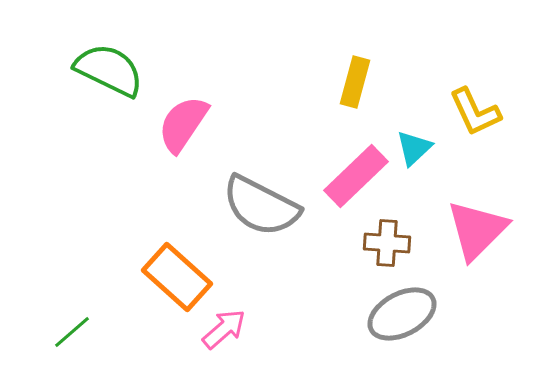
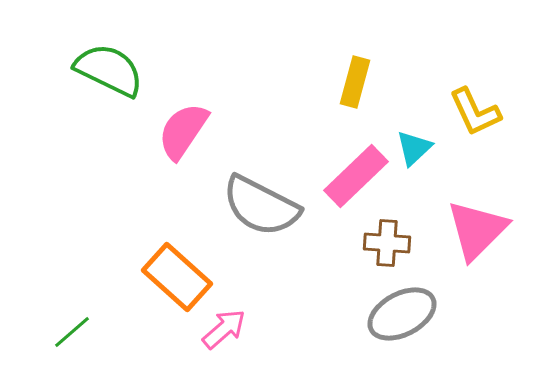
pink semicircle: moved 7 px down
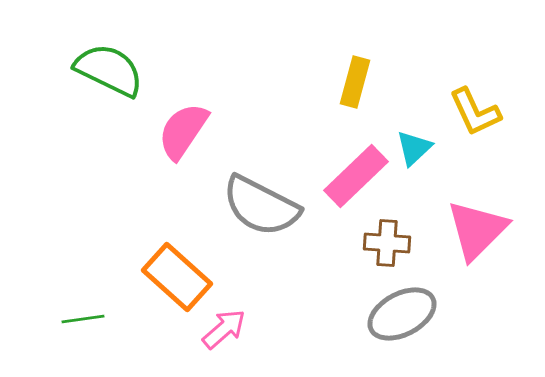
green line: moved 11 px right, 13 px up; rotated 33 degrees clockwise
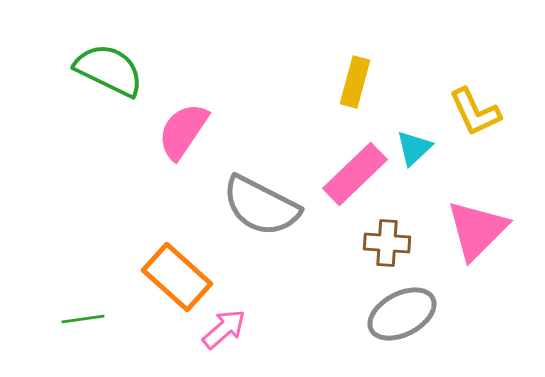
pink rectangle: moved 1 px left, 2 px up
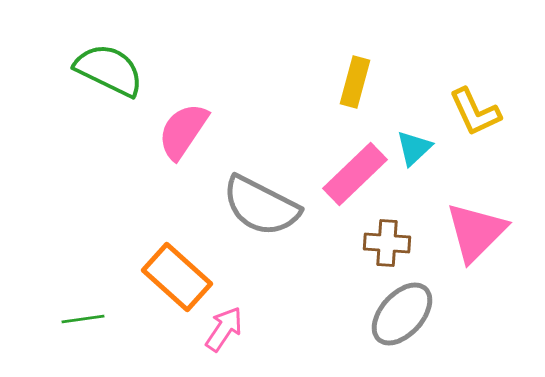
pink triangle: moved 1 px left, 2 px down
gray ellipse: rotated 20 degrees counterclockwise
pink arrow: rotated 15 degrees counterclockwise
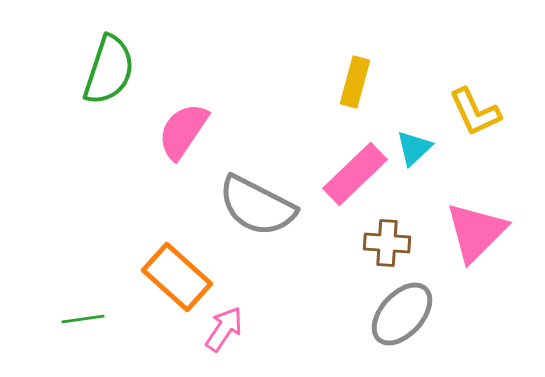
green semicircle: rotated 82 degrees clockwise
gray semicircle: moved 4 px left
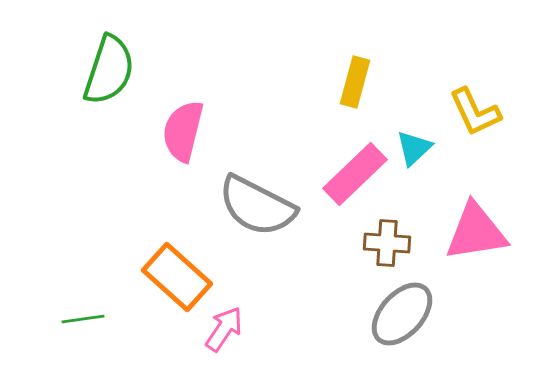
pink semicircle: rotated 20 degrees counterclockwise
pink triangle: rotated 36 degrees clockwise
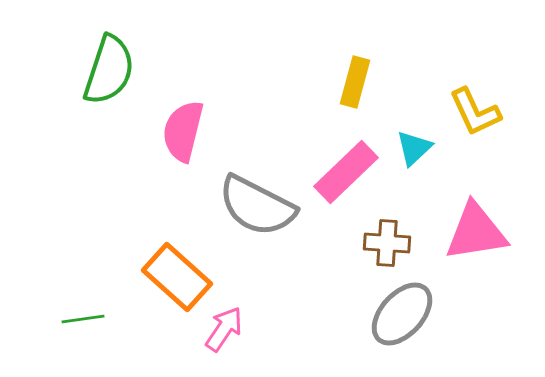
pink rectangle: moved 9 px left, 2 px up
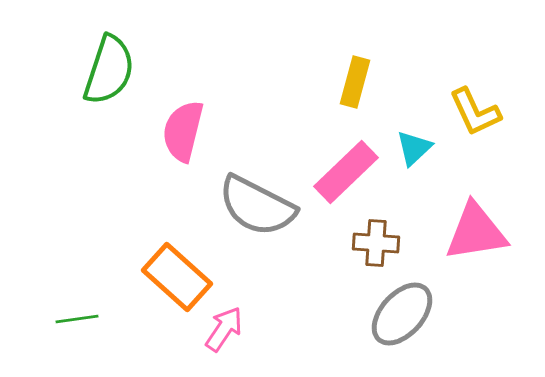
brown cross: moved 11 px left
green line: moved 6 px left
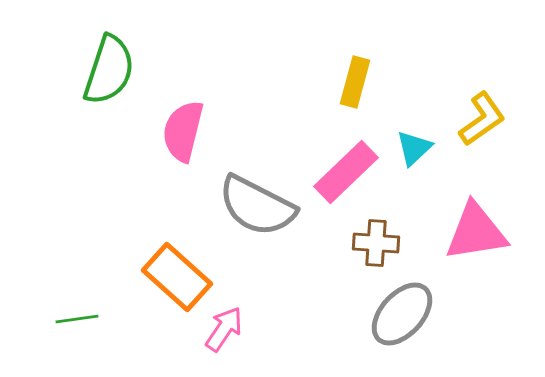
yellow L-shape: moved 7 px right, 7 px down; rotated 100 degrees counterclockwise
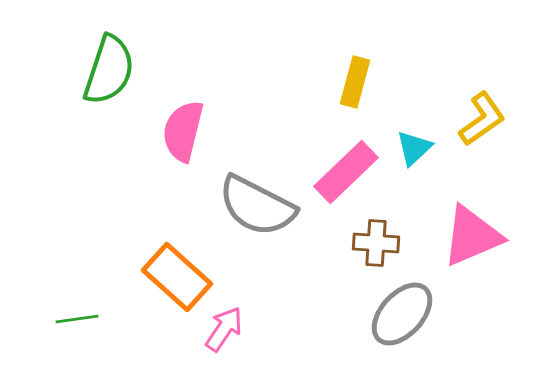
pink triangle: moved 4 px left, 4 px down; rotated 14 degrees counterclockwise
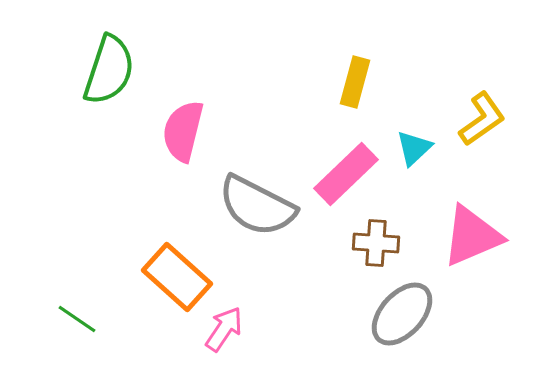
pink rectangle: moved 2 px down
green line: rotated 42 degrees clockwise
